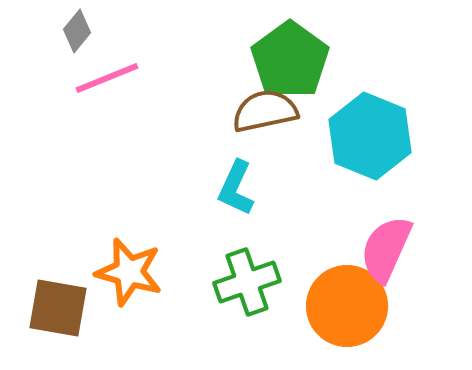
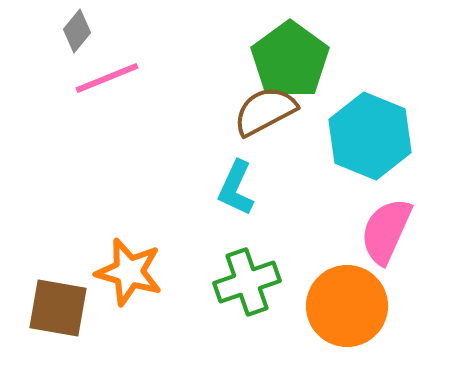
brown semicircle: rotated 16 degrees counterclockwise
pink semicircle: moved 18 px up
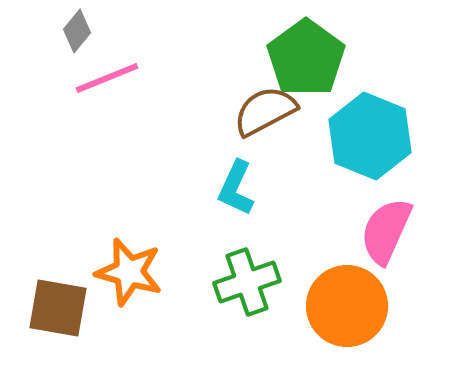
green pentagon: moved 16 px right, 2 px up
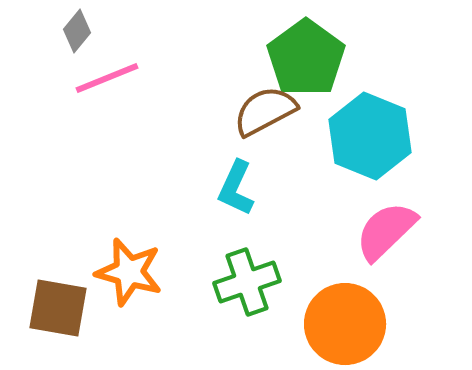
pink semicircle: rotated 22 degrees clockwise
orange circle: moved 2 px left, 18 px down
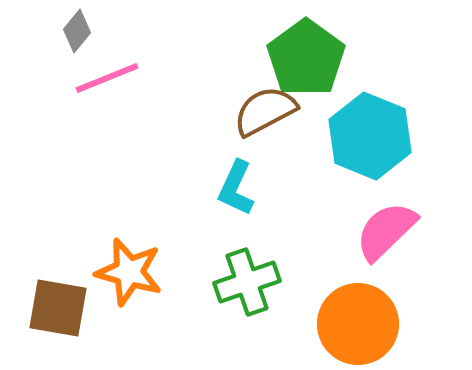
orange circle: moved 13 px right
